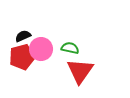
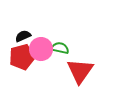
green semicircle: moved 10 px left
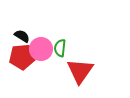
black semicircle: moved 1 px left; rotated 56 degrees clockwise
green semicircle: rotated 96 degrees counterclockwise
red pentagon: rotated 10 degrees clockwise
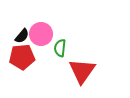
black semicircle: rotated 98 degrees clockwise
pink circle: moved 15 px up
red triangle: moved 2 px right
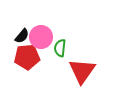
pink circle: moved 3 px down
red pentagon: moved 5 px right
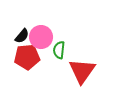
green semicircle: moved 1 px left, 2 px down
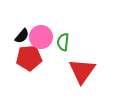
green semicircle: moved 4 px right, 8 px up
red pentagon: moved 2 px right, 1 px down
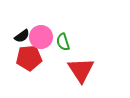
black semicircle: rotated 14 degrees clockwise
green semicircle: rotated 24 degrees counterclockwise
red triangle: moved 1 px left, 1 px up; rotated 8 degrees counterclockwise
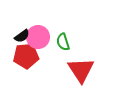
pink circle: moved 3 px left
red pentagon: moved 3 px left, 2 px up
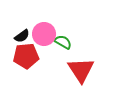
pink circle: moved 6 px right, 3 px up
green semicircle: rotated 138 degrees clockwise
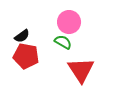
pink circle: moved 25 px right, 12 px up
red pentagon: rotated 15 degrees clockwise
